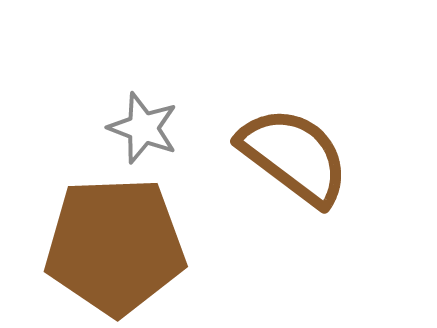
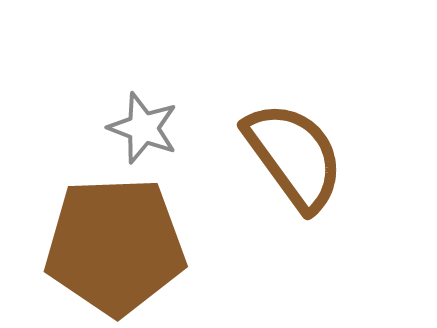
brown semicircle: rotated 17 degrees clockwise
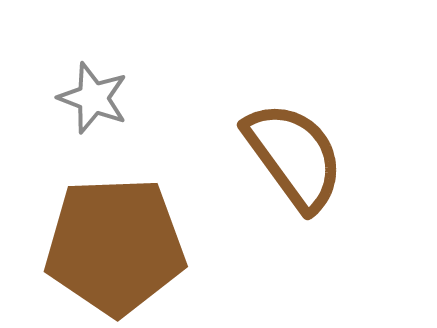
gray star: moved 50 px left, 30 px up
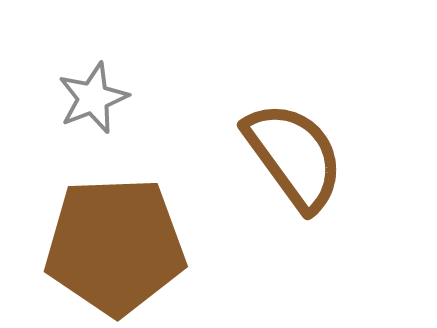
gray star: rotated 30 degrees clockwise
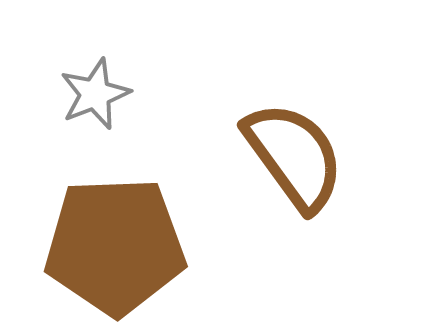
gray star: moved 2 px right, 4 px up
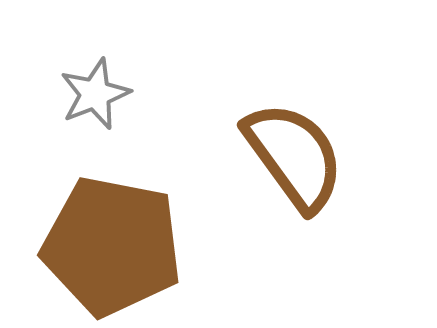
brown pentagon: moved 3 px left; rotated 13 degrees clockwise
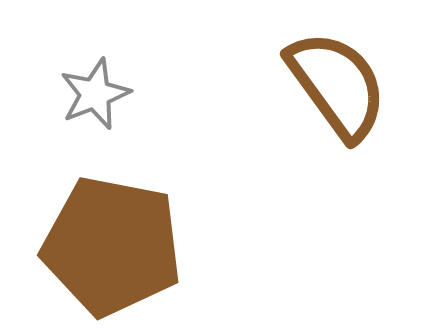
brown semicircle: moved 43 px right, 71 px up
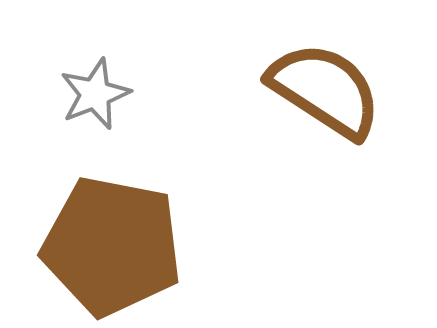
brown semicircle: moved 12 px left, 5 px down; rotated 21 degrees counterclockwise
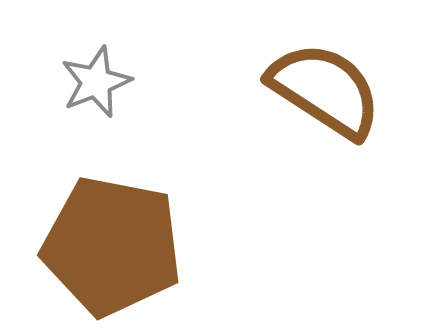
gray star: moved 1 px right, 12 px up
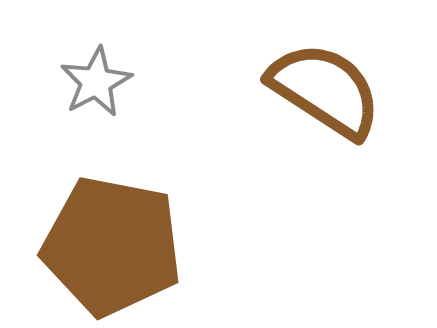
gray star: rotated 6 degrees counterclockwise
